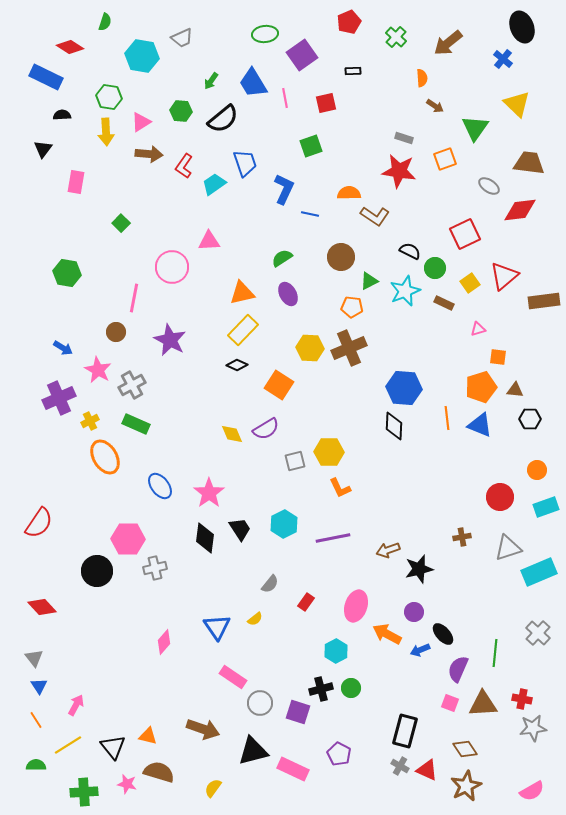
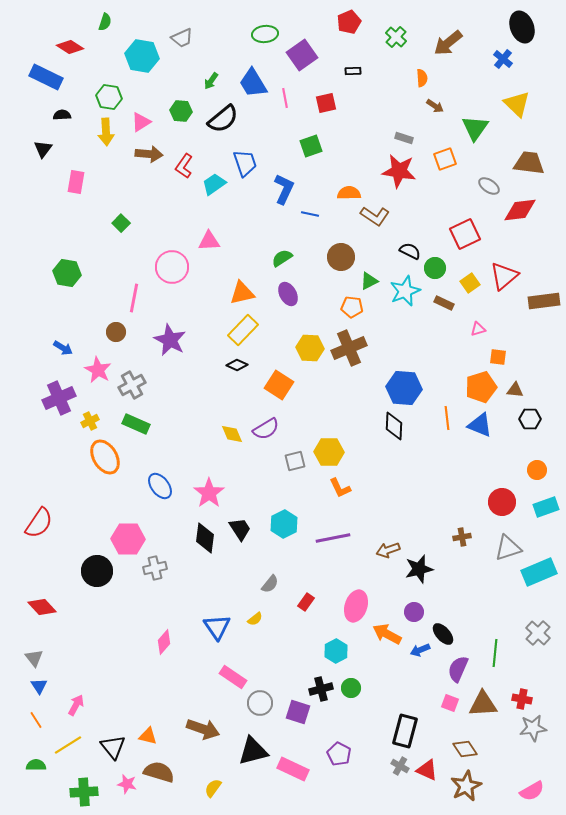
red circle at (500, 497): moved 2 px right, 5 px down
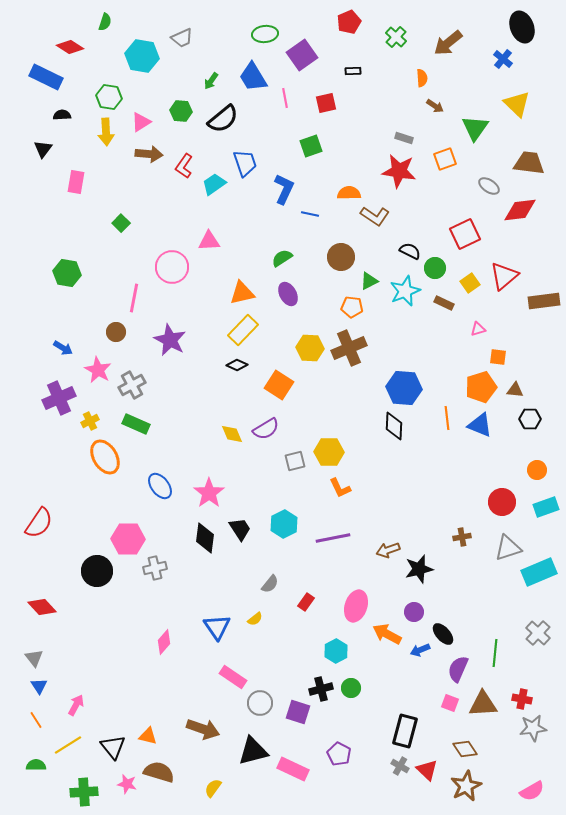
blue trapezoid at (253, 83): moved 6 px up
red triangle at (427, 770): rotated 20 degrees clockwise
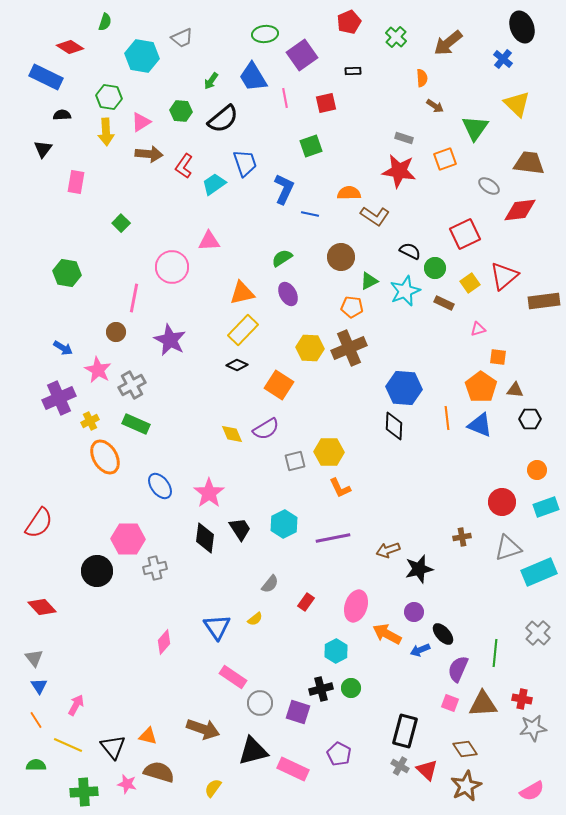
orange pentagon at (481, 387): rotated 20 degrees counterclockwise
yellow line at (68, 745): rotated 56 degrees clockwise
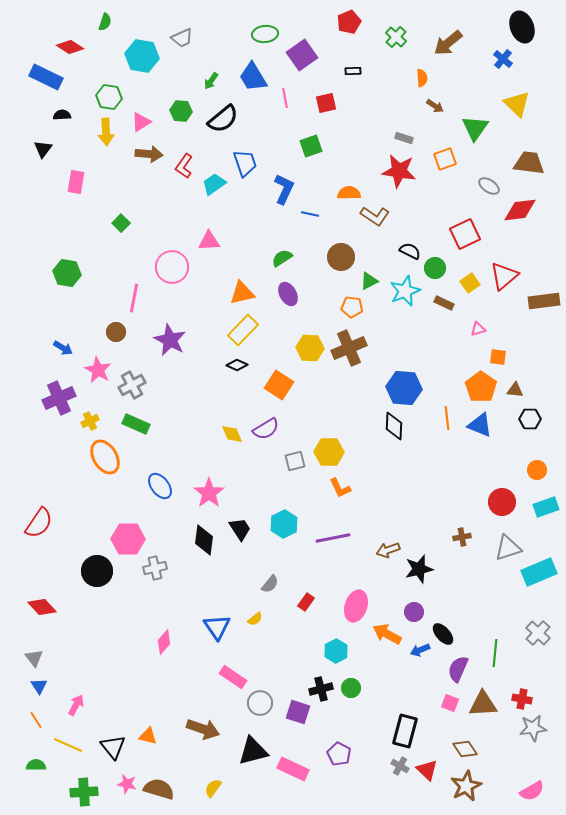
black diamond at (205, 538): moved 1 px left, 2 px down
brown semicircle at (159, 772): moved 17 px down
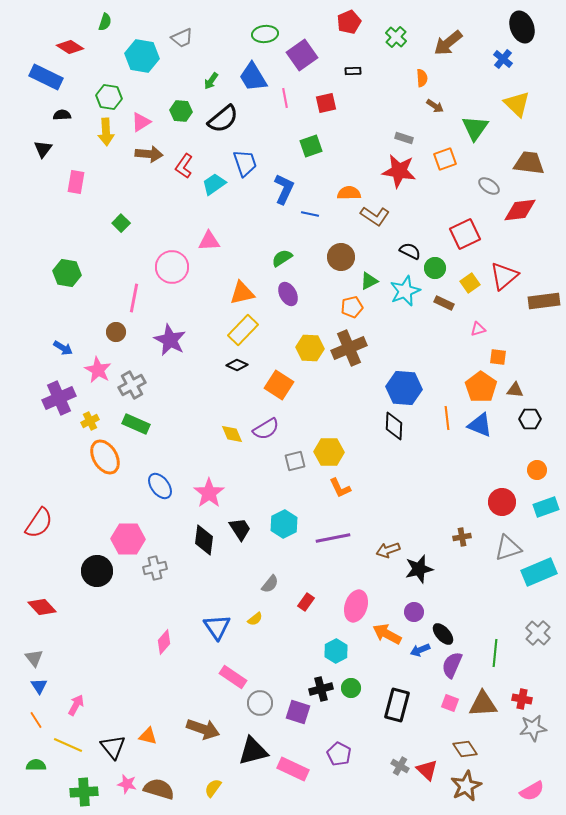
orange pentagon at (352, 307): rotated 20 degrees counterclockwise
purple semicircle at (458, 669): moved 6 px left, 4 px up
black rectangle at (405, 731): moved 8 px left, 26 px up
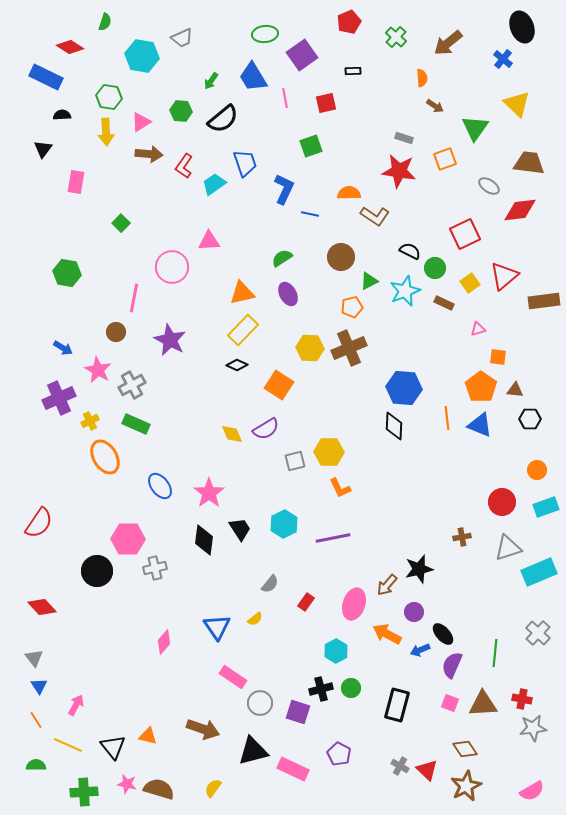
brown arrow at (388, 550): moved 1 px left, 35 px down; rotated 30 degrees counterclockwise
pink ellipse at (356, 606): moved 2 px left, 2 px up
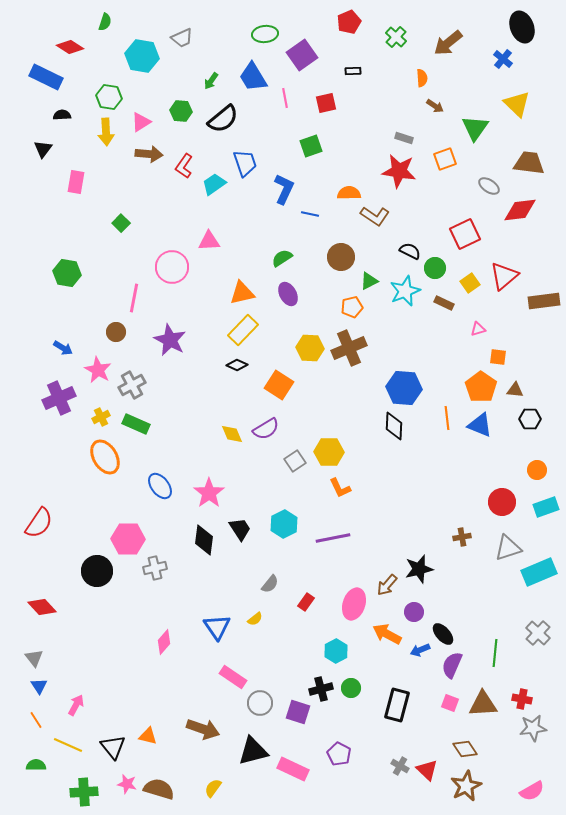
yellow cross at (90, 421): moved 11 px right, 4 px up
gray square at (295, 461): rotated 20 degrees counterclockwise
